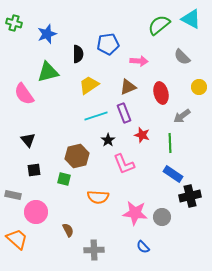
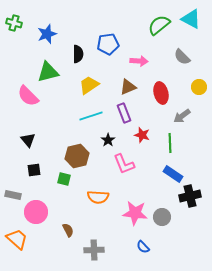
pink semicircle: moved 4 px right, 2 px down; rotated 10 degrees counterclockwise
cyan line: moved 5 px left
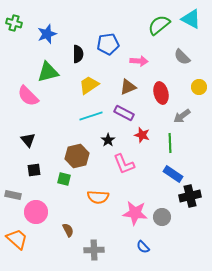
purple rectangle: rotated 42 degrees counterclockwise
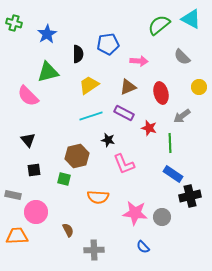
blue star: rotated 12 degrees counterclockwise
red star: moved 7 px right, 7 px up
black star: rotated 24 degrees counterclockwise
orange trapezoid: moved 3 px up; rotated 45 degrees counterclockwise
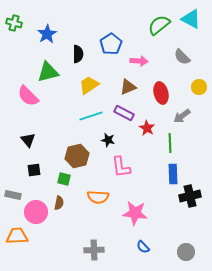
blue pentagon: moved 3 px right; rotated 25 degrees counterclockwise
red star: moved 2 px left; rotated 14 degrees clockwise
pink L-shape: moved 3 px left, 3 px down; rotated 15 degrees clockwise
blue rectangle: rotated 54 degrees clockwise
gray circle: moved 24 px right, 35 px down
brown semicircle: moved 9 px left, 27 px up; rotated 40 degrees clockwise
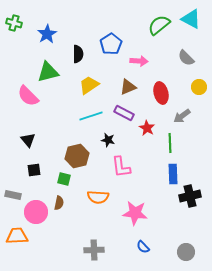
gray semicircle: moved 4 px right, 1 px down
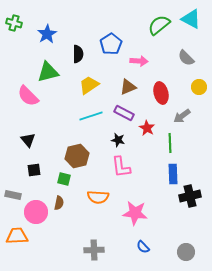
black star: moved 10 px right
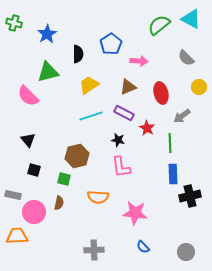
black square: rotated 24 degrees clockwise
pink circle: moved 2 px left
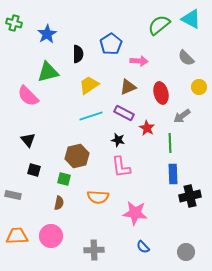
pink circle: moved 17 px right, 24 px down
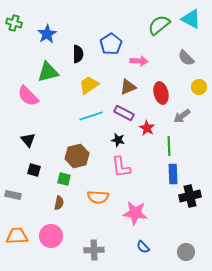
green line: moved 1 px left, 3 px down
